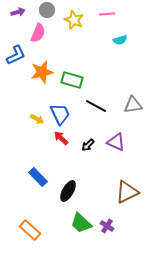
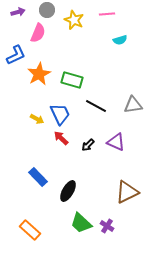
orange star: moved 3 px left, 2 px down; rotated 15 degrees counterclockwise
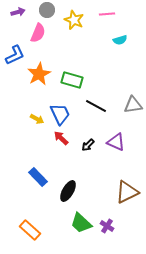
blue L-shape: moved 1 px left
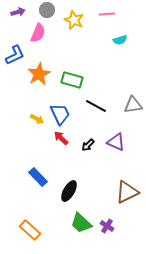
black ellipse: moved 1 px right
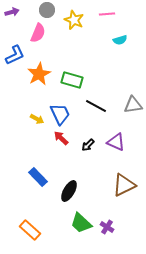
purple arrow: moved 6 px left
brown triangle: moved 3 px left, 7 px up
purple cross: moved 1 px down
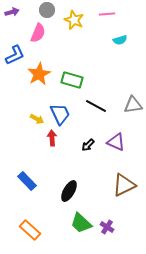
red arrow: moved 9 px left; rotated 42 degrees clockwise
blue rectangle: moved 11 px left, 4 px down
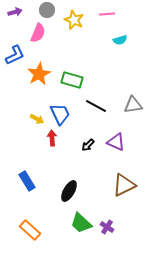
purple arrow: moved 3 px right
blue rectangle: rotated 12 degrees clockwise
